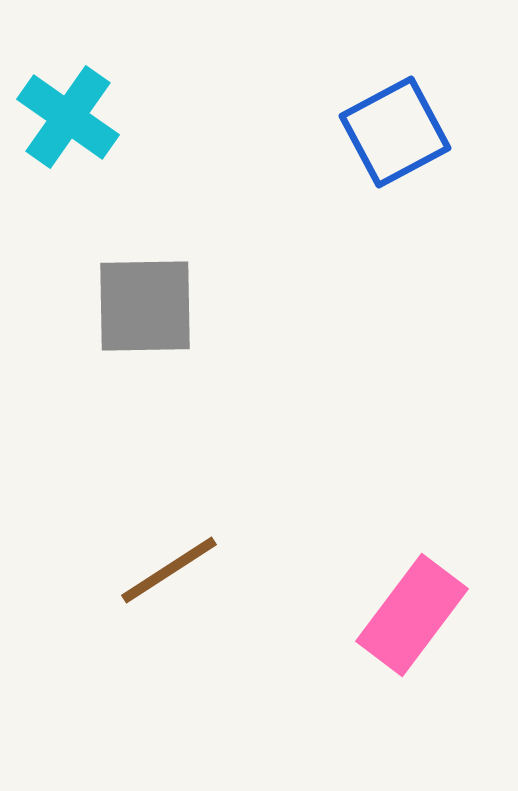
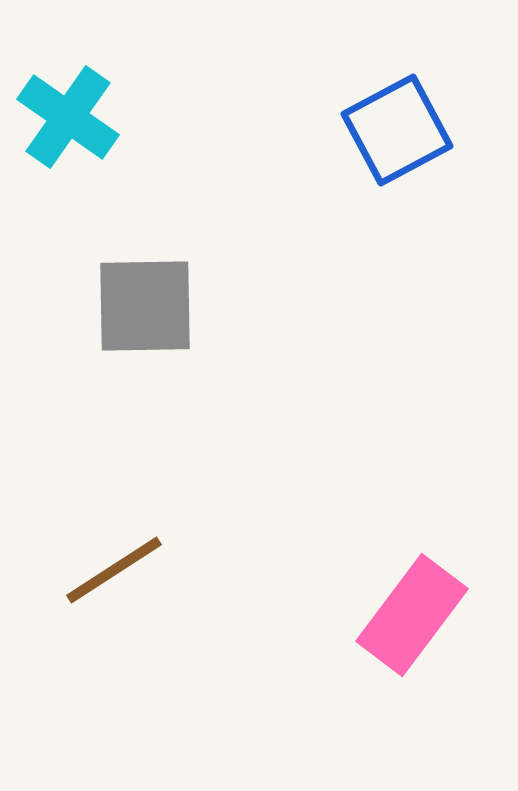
blue square: moved 2 px right, 2 px up
brown line: moved 55 px left
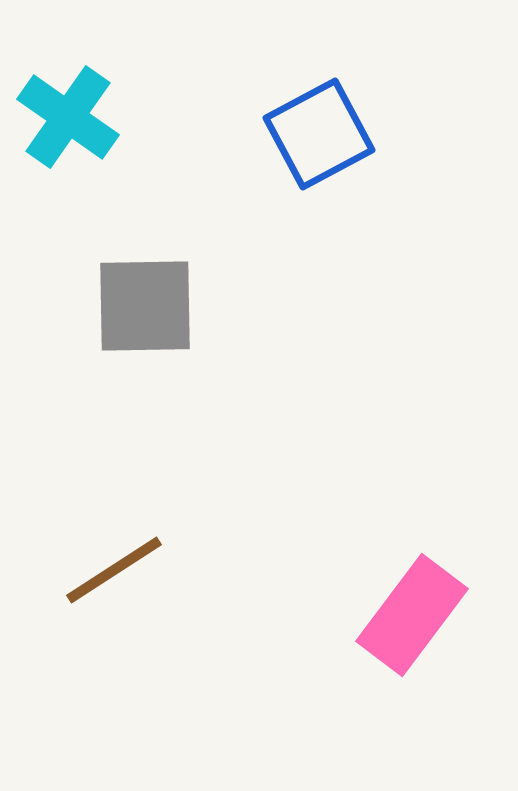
blue square: moved 78 px left, 4 px down
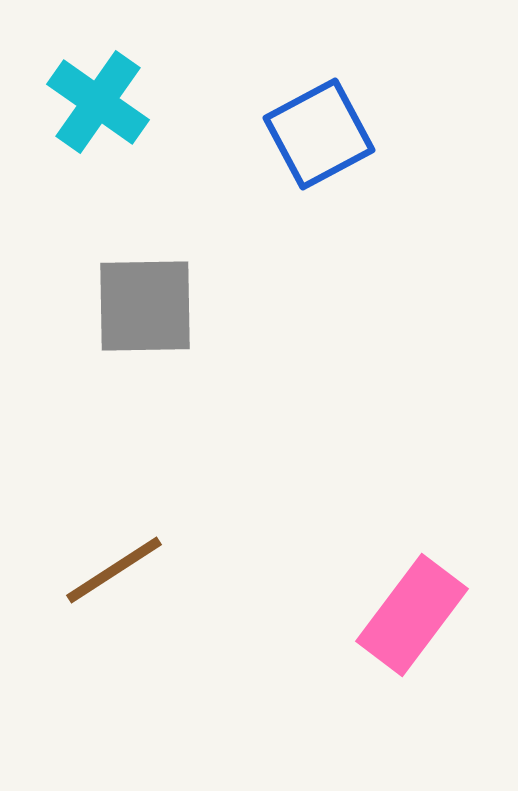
cyan cross: moved 30 px right, 15 px up
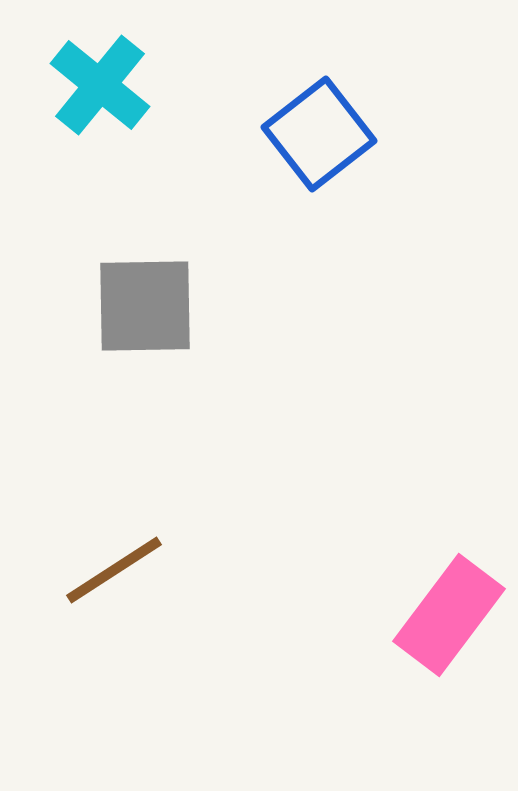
cyan cross: moved 2 px right, 17 px up; rotated 4 degrees clockwise
blue square: rotated 10 degrees counterclockwise
pink rectangle: moved 37 px right
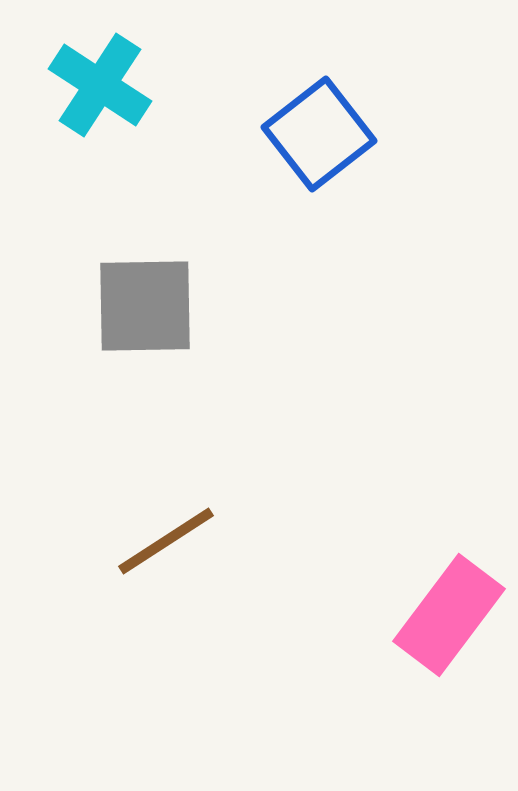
cyan cross: rotated 6 degrees counterclockwise
brown line: moved 52 px right, 29 px up
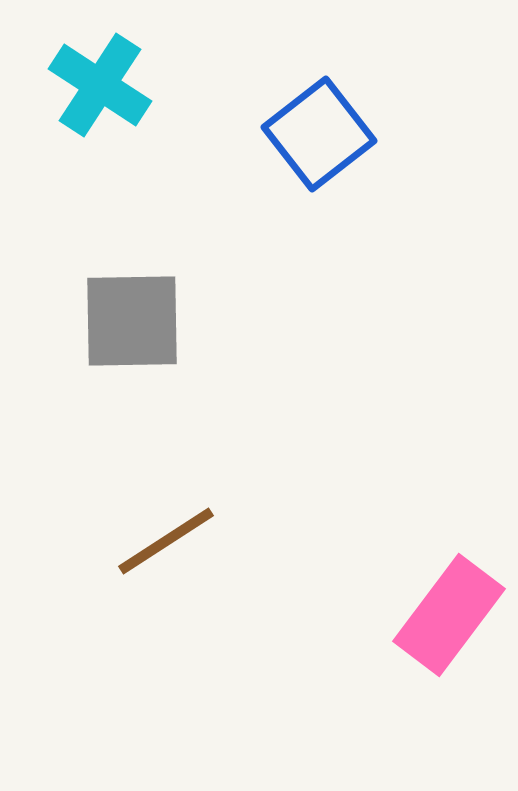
gray square: moved 13 px left, 15 px down
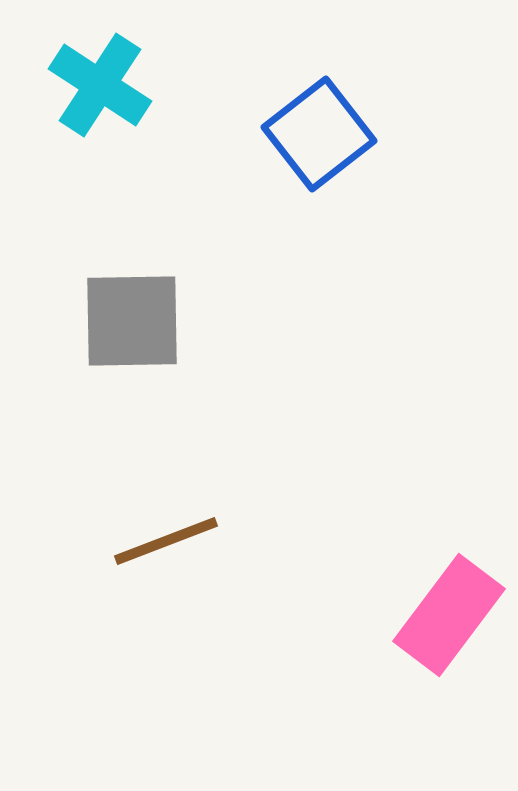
brown line: rotated 12 degrees clockwise
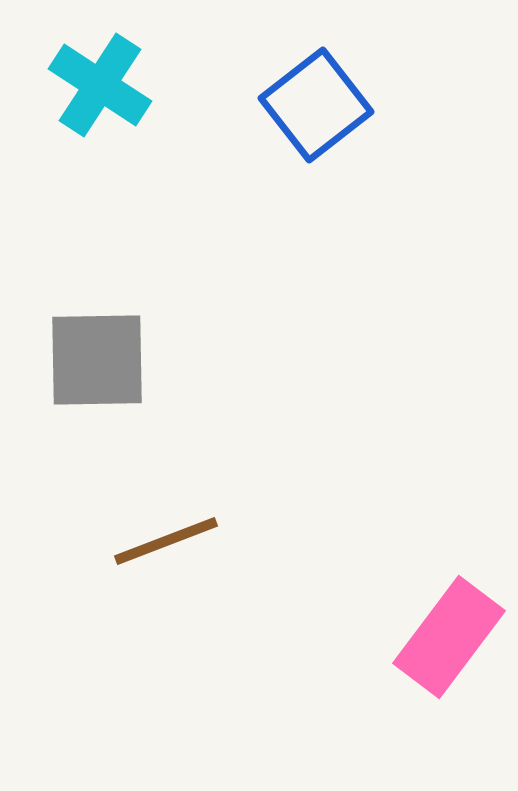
blue square: moved 3 px left, 29 px up
gray square: moved 35 px left, 39 px down
pink rectangle: moved 22 px down
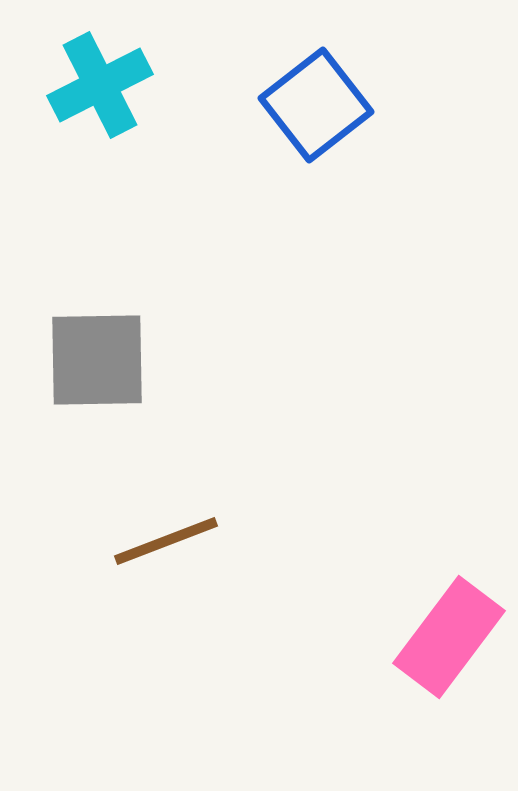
cyan cross: rotated 30 degrees clockwise
